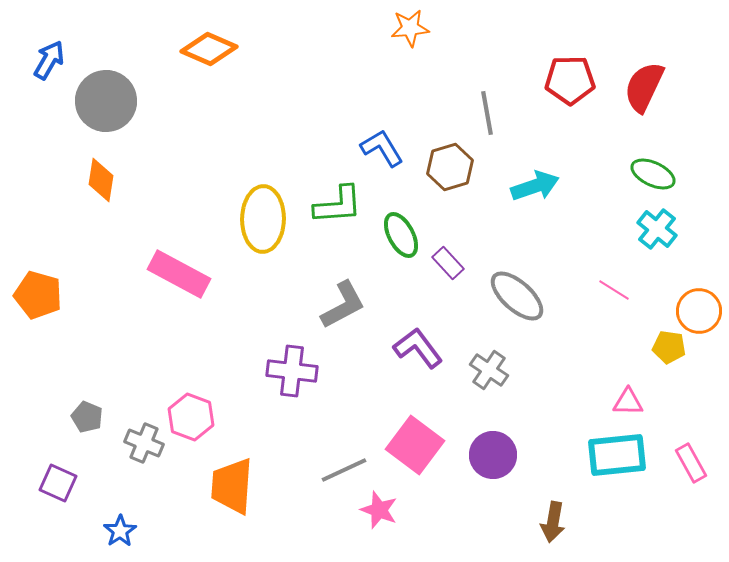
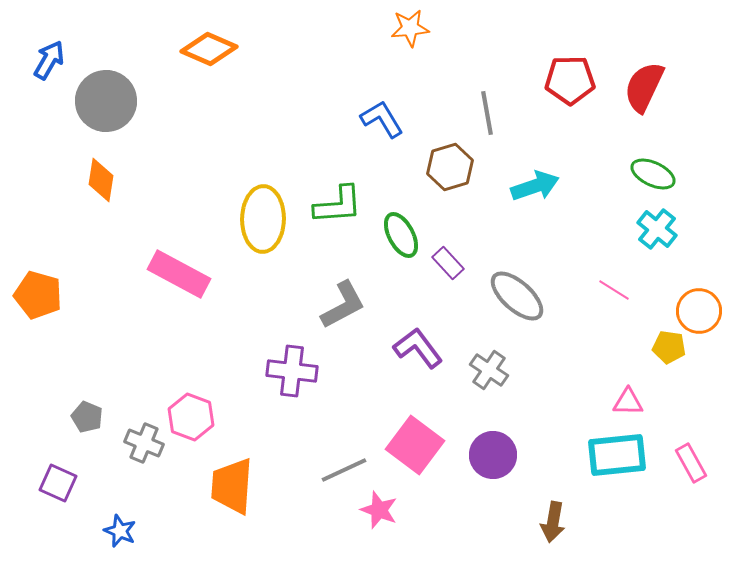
blue L-shape at (382, 148): moved 29 px up
blue star at (120, 531): rotated 16 degrees counterclockwise
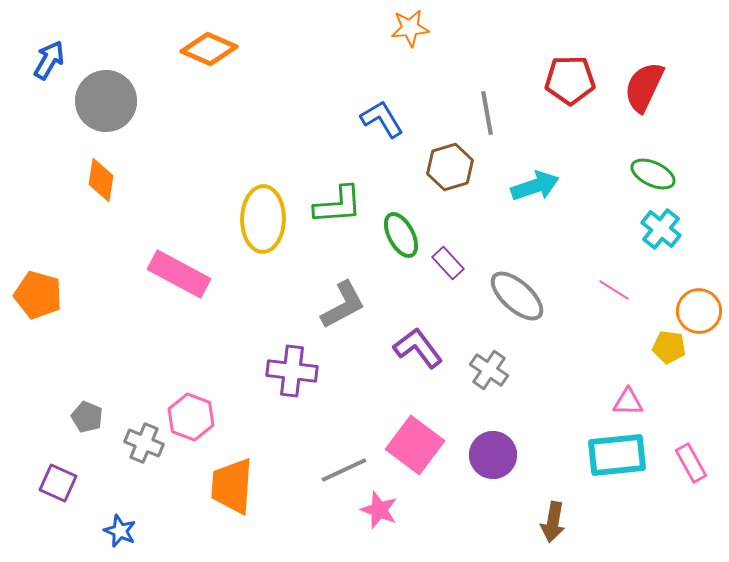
cyan cross at (657, 229): moved 4 px right
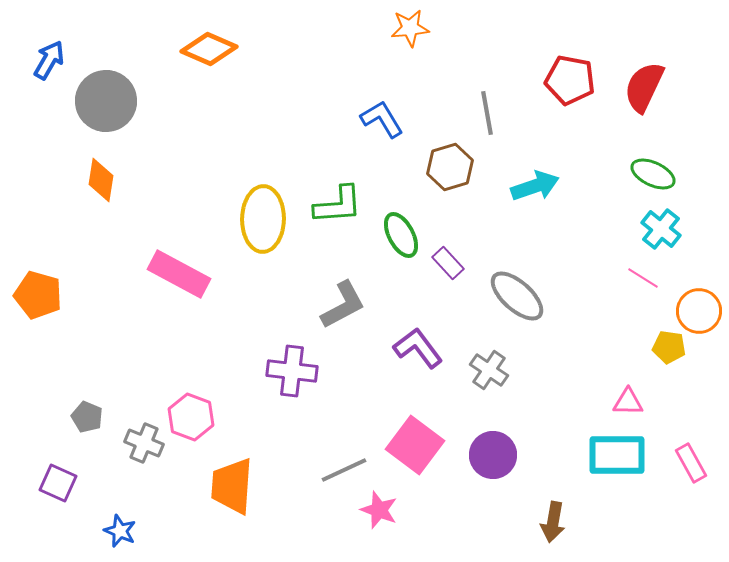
red pentagon at (570, 80): rotated 12 degrees clockwise
pink line at (614, 290): moved 29 px right, 12 px up
cyan rectangle at (617, 455): rotated 6 degrees clockwise
